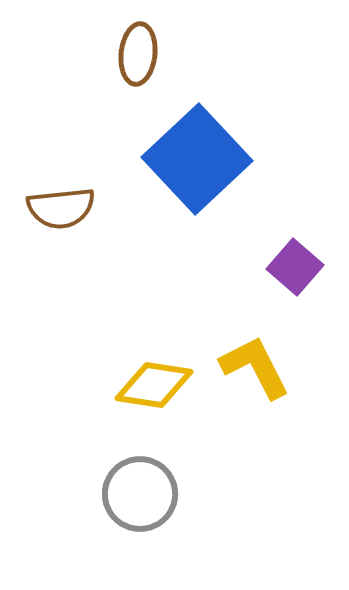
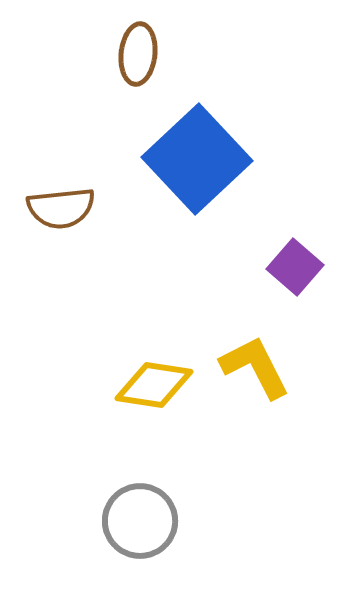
gray circle: moved 27 px down
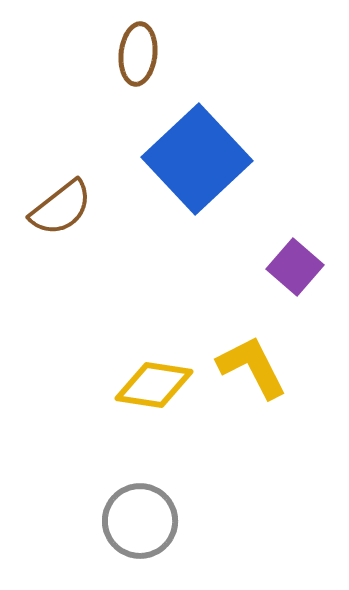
brown semicircle: rotated 32 degrees counterclockwise
yellow L-shape: moved 3 px left
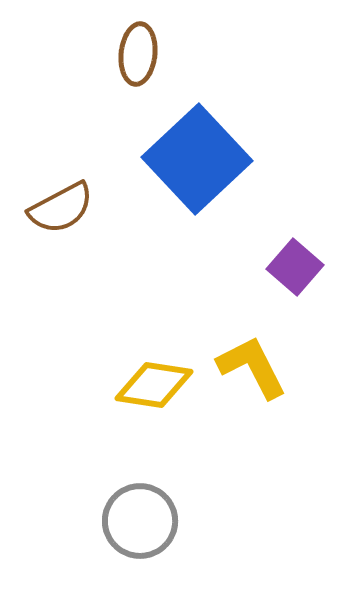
brown semicircle: rotated 10 degrees clockwise
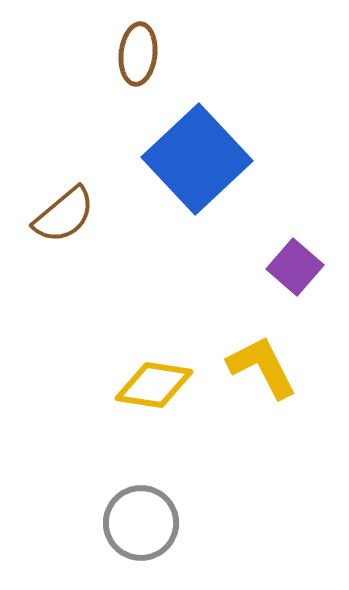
brown semicircle: moved 3 px right, 7 px down; rotated 12 degrees counterclockwise
yellow L-shape: moved 10 px right
gray circle: moved 1 px right, 2 px down
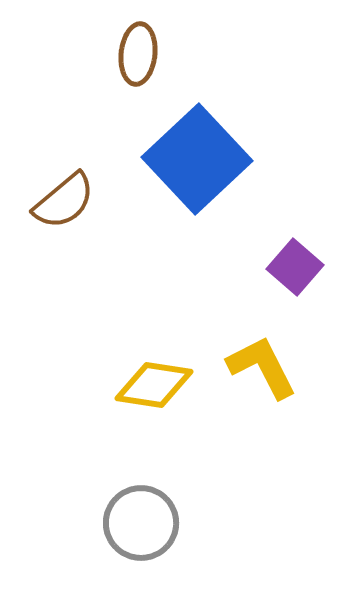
brown semicircle: moved 14 px up
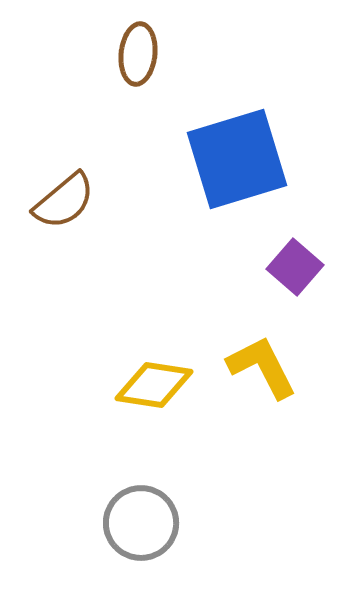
blue square: moved 40 px right; rotated 26 degrees clockwise
